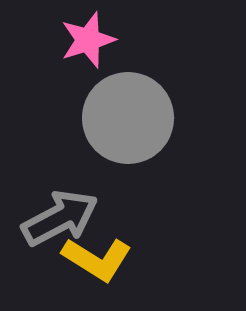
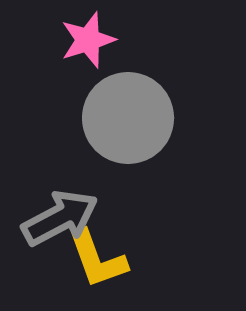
yellow L-shape: rotated 38 degrees clockwise
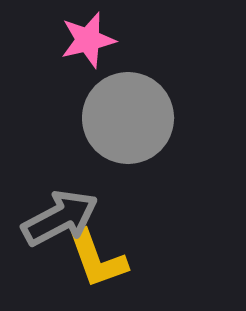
pink star: rotated 4 degrees clockwise
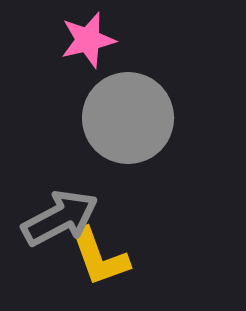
yellow L-shape: moved 2 px right, 2 px up
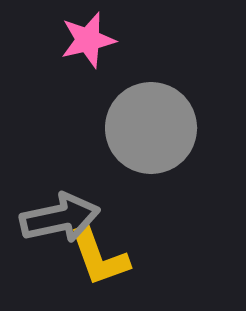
gray circle: moved 23 px right, 10 px down
gray arrow: rotated 16 degrees clockwise
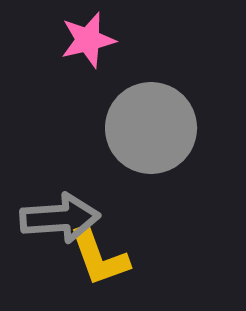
gray arrow: rotated 8 degrees clockwise
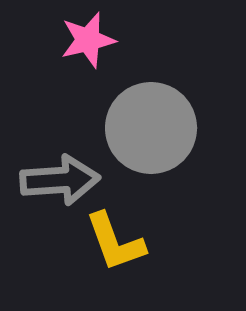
gray arrow: moved 38 px up
yellow L-shape: moved 16 px right, 15 px up
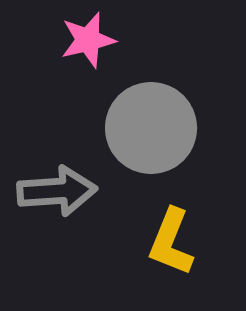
gray arrow: moved 3 px left, 11 px down
yellow L-shape: moved 56 px right; rotated 42 degrees clockwise
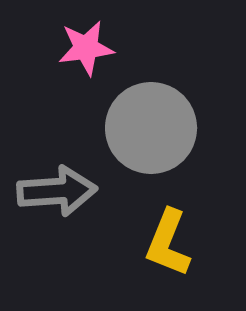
pink star: moved 2 px left, 8 px down; rotated 6 degrees clockwise
yellow L-shape: moved 3 px left, 1 px down
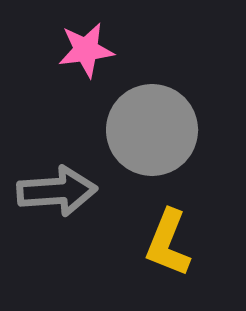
pink star: moved 2 px down
gray circle: moved 1 px right, 2 px down
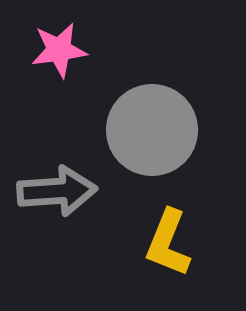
pink star: moved 27 px left
